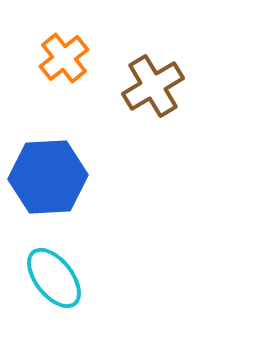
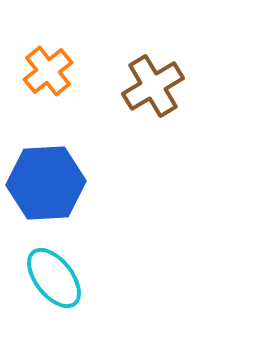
orange cross: moved 16 px left, 13 px down
blue hexagon: moved 2 px left, 6 px down
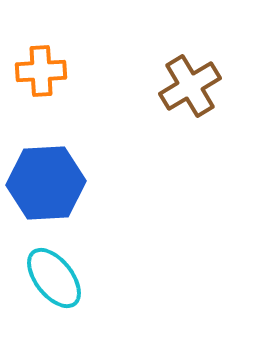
orange cross: moved 7 px left; rotated 36 degrees clockwise
brown cross: moved 37 px right
